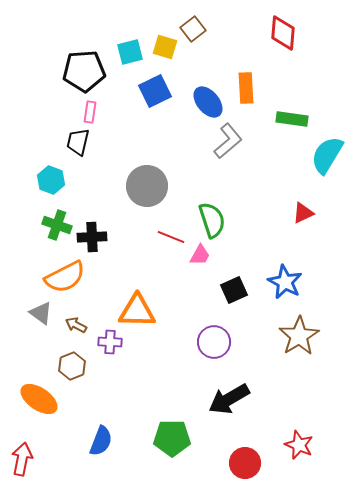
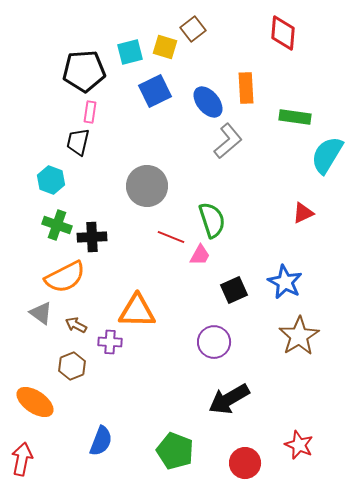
green rectangle: moved 3 px right, 2 px up
orange ellipse: moved 4 px left, 3 px down
green pentagon: moved 3 px right, 13 px down; rotated 21 degrees clockwise
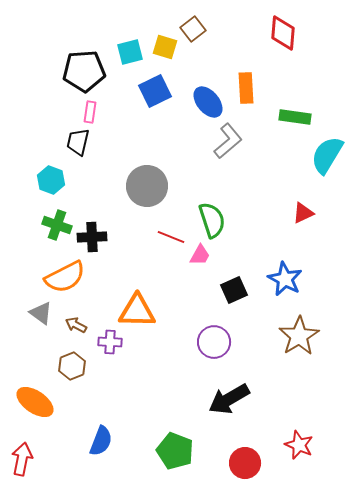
blue star: moved 3 px up
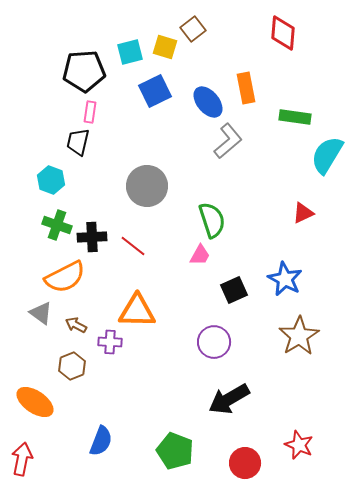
orange rectangle: rotated 8 degrees counterclockwise
red line: moved 38 px left, 9 px down; rotated 16 degrees clockwise
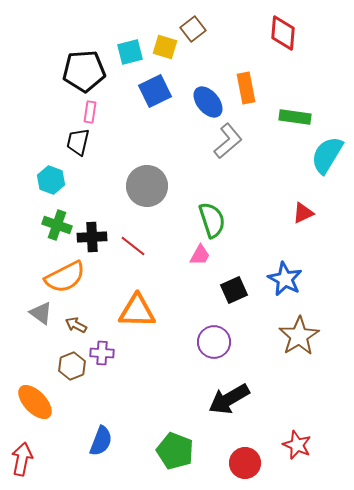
purple cross: moved 8 px left, 11 px down
orange ellipse: rotated 12 degrees clockwise
red star: moved 2 px left
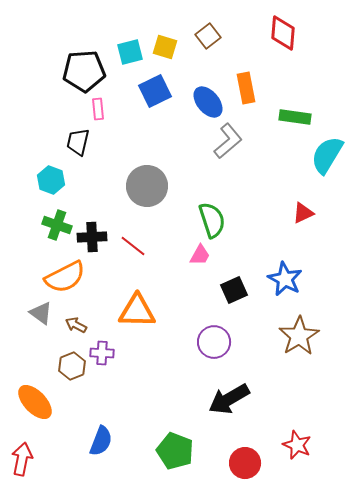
brown square: moved 15 px right, 7 px down
pink rectangle: moved 8 px right, 3 px up; rotated 15 degrees counterclockwise
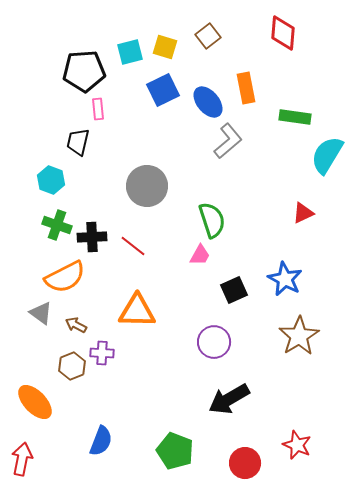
blue square: moved 8 px right, 1 px up
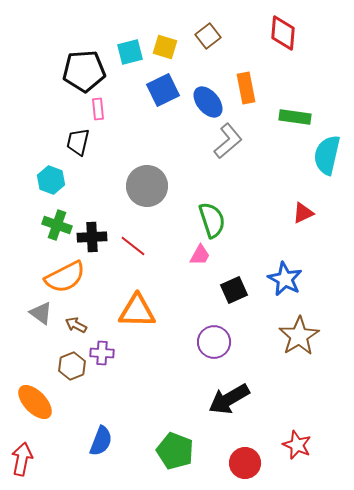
cyan semicircle: rotated 18 degrees counterclockwise
